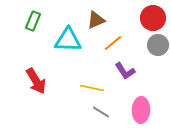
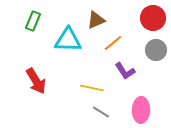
gray circle: moved 2 px left, 5 px down
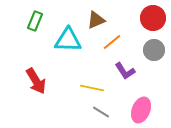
green rectangle: moved 2 px right
orange line: moved 1 px left, 1 px up
gray circle: moved 2 px left
pink ellipse: rotated 20 degrees clockwise
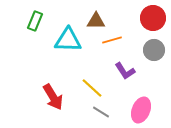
brown triangle: moved 1 px down; rotated 24 degrees clockwise
orange line: moved 2 px up; rotated 24 degrees clockwise
red arrow: moved 17 px right, 16 px down
yellow line: rotated 30 degrees clockwise
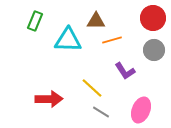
red arrow: moved 4 px left, 2 px down; rotated 60 degrees counterclockwise
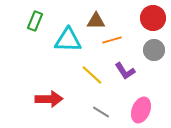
yellow line: moved 13 px up
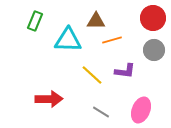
purple L-shape: rotated 50 degrees counterclockwise
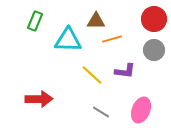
red circle: moved 1 px right, 1 px down
orange line: moved 1 px up
red arrow: moved 10 px left
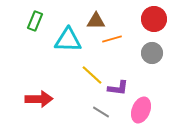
gray circle: moved 2 px left, 3 px down
purple L-shape: moved 7 px left, 17 px down
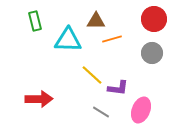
green rectangle: rotated 36 degrees counterclockwise
